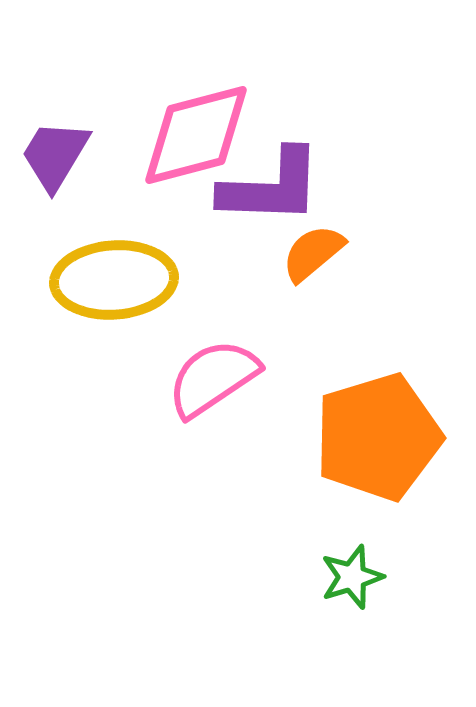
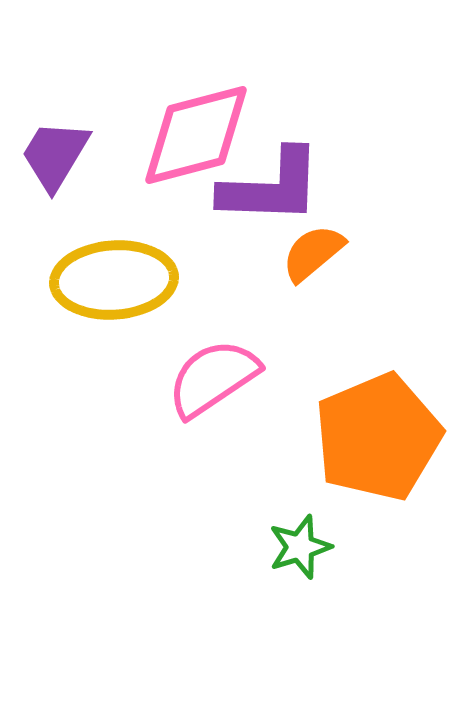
orange pentagon: rotated 6 degrees counterclockwise
green star: moved 52 px left, 30 px up
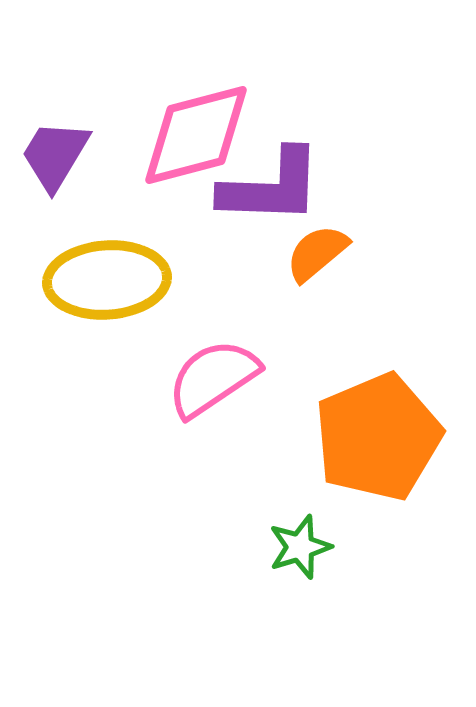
orange semicircle: moved 4 px right
yellow ellipse: moved 7 px left
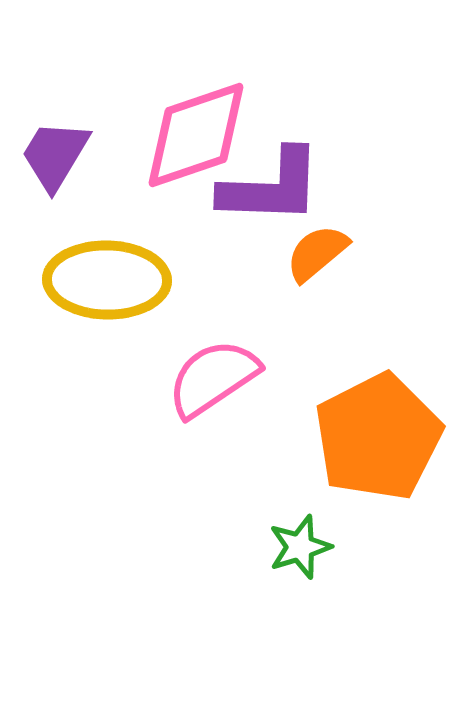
pink diamond: rotated 4 degrees counterclockwise
yellow ellipse: rotated 5 degrees clockwise
orange pentagon: rotated 4 degrees counterclockwise
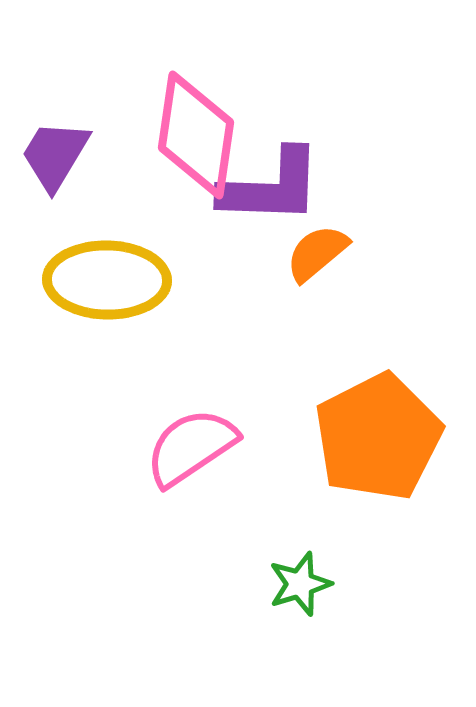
pink diamond: rotated 63 degrees counterclockwise
pink semicircle: moved 22 px left, 69 px down
green star: moved 37 px down
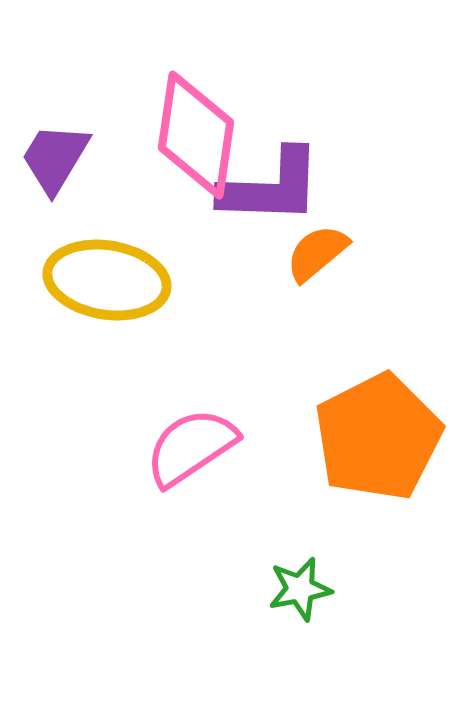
purple trapezoid: moved 3 px down
yellow ellipse: rotated 8 degrees clockwise
green star: moved 5 px down; rotated 6 degrees clockwise
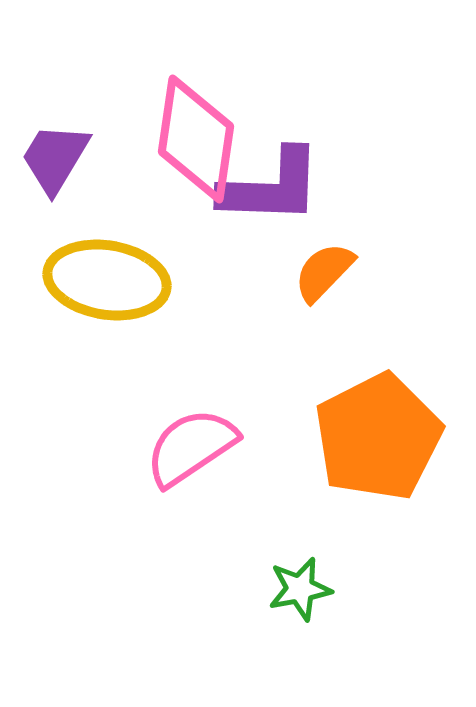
pink diamond: moved 4 px down
orange semicircle: moved 7 px right, 19 px down; rotated 6 degrees counterclockwise
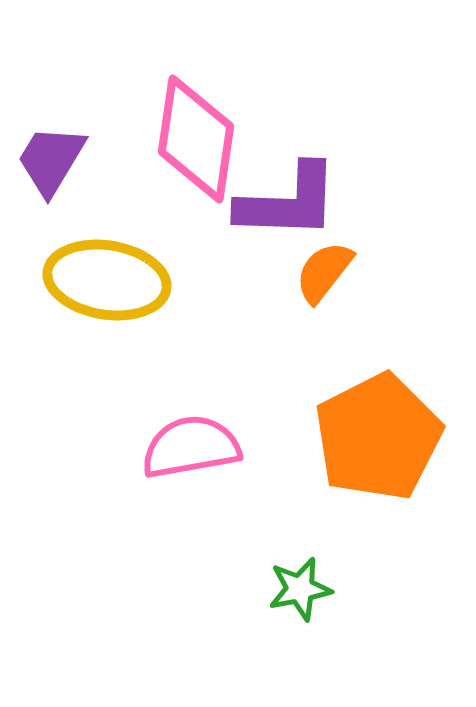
purple trapezoid: moved 4 px left, 2 px down
purple L-shape: moved 17 px right, 15 px down
orange semicircle: rotated 6 degrees counterclockwise
pink semicircle: rotated 24 degrees clockwise
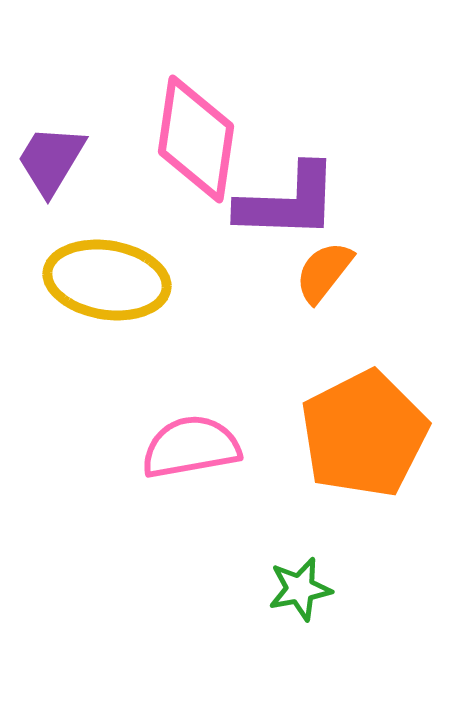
orange pentagon: moved 14 px left, 3 px up
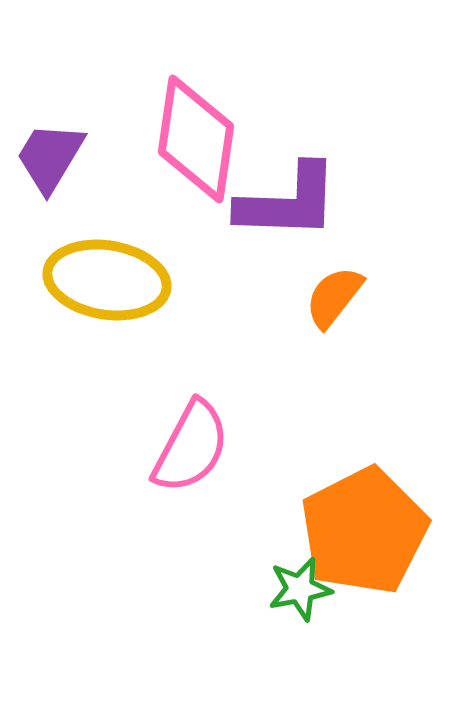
purple trapezoid: moved 1 px left, 3 px up
orange semicircle: moved 10 px right, 25 px down
orange pentagon: moved 97 px down
pink semicircle: rotated 128 degrees clockwise
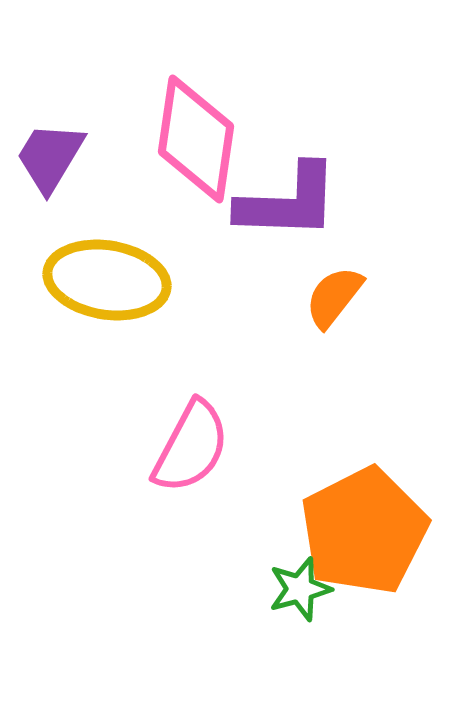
green star: rotated 4 degrees counterclockwise
